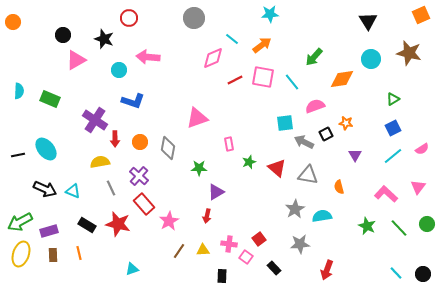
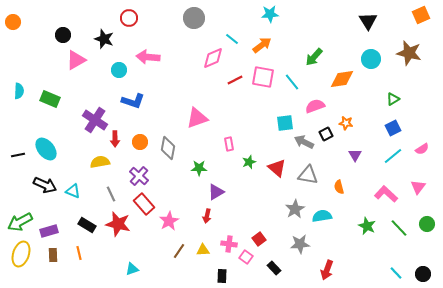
gray line at (111, 188): moved 6 px down
black arrow at (45, 189): moved 4 px up
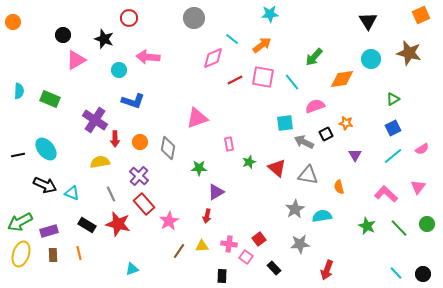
cyan triangle at (73, 191): moved 1 px left, 2 px down
yellow triangle at (203, 250): moved 1 px left, 4 px up
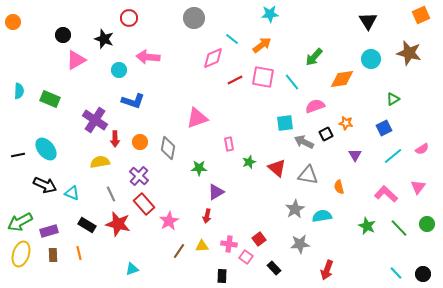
blue square at (393, 128): moved 9 px left
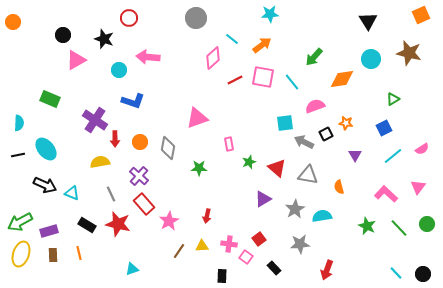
gray circle at (194, 18): moved 2 px right
pink diamond at (213, 58): rotated 20 degrees counterclockwise
cyan semicircle at (19, 91): moved 32 px down
purple triangle at (216, 192): moved 47 px right, 7 px down
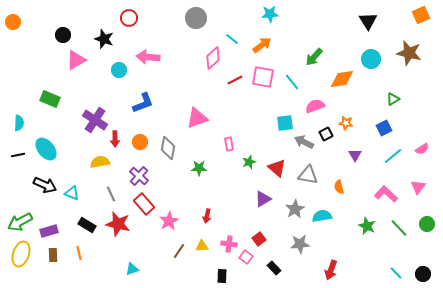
blue L-shape at (133, 101): moved 10 px right, 2 px down; rotated 40 degrees counterclockwise
red arrow at (327, 270): moved 4 px right
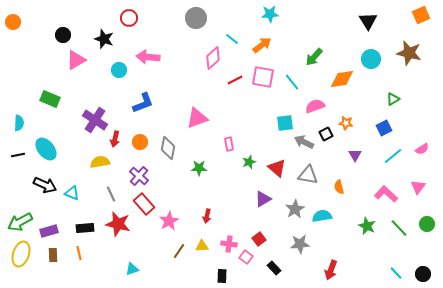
red arrow at (115, 139): rotated 14 degrees clockwise
black rectangle at (87, 225): moved 2 px left, 3 px down; rotated 36 degrees counterclockwise
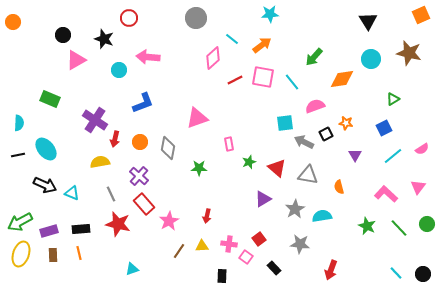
black rectangle at (85, 228): moved 4 px left, 1 px down
gray star at (300, 244): rotated 12 degrees clockwise
